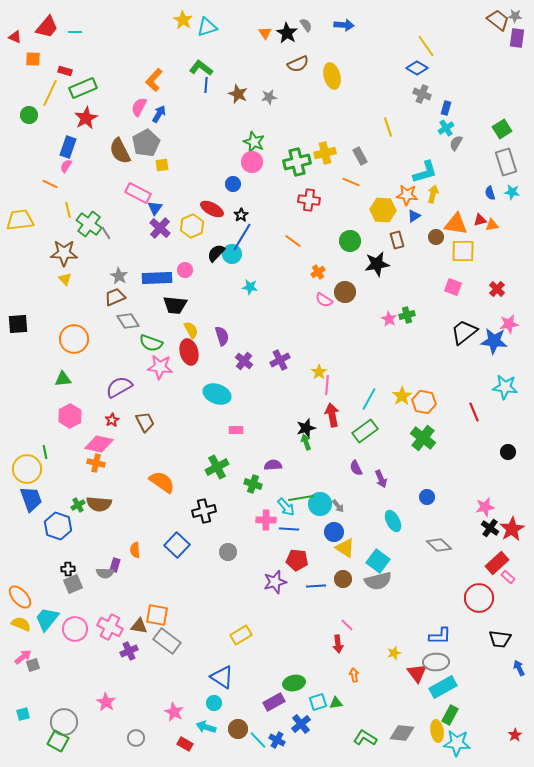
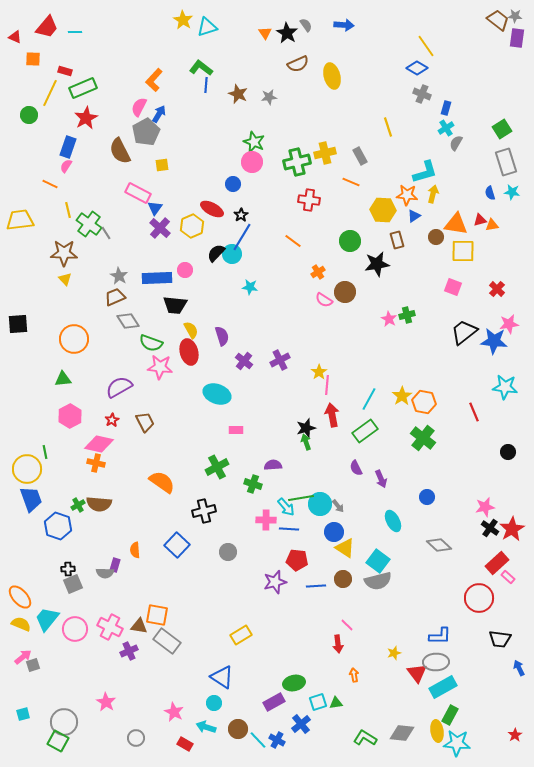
gray pentagon at (146, 143): moved 11 px up
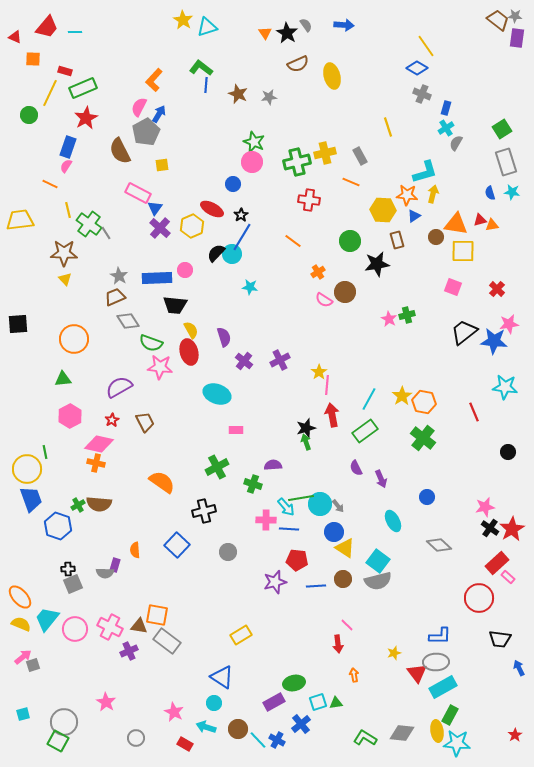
purple semicircle at (222, 336): moved 2 px right, 1 px down
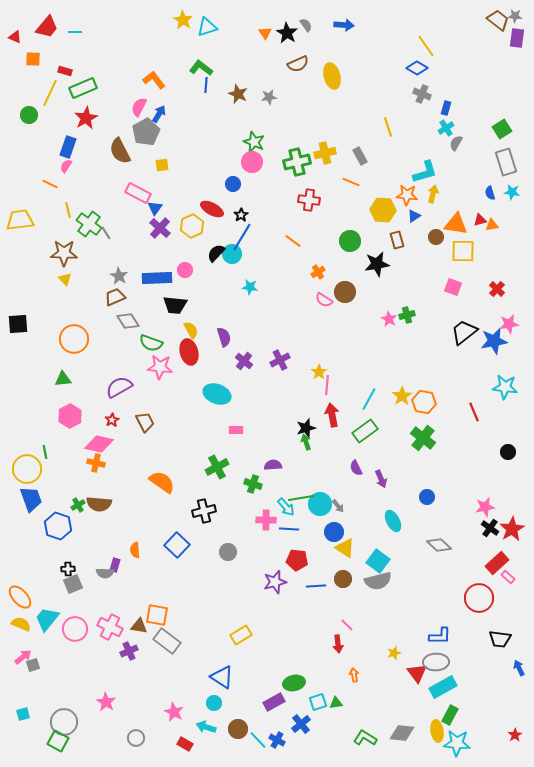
orange L-shape at (154, 80): rotated 100 degrees clockwise
blue star at (494, 341): rotated 16 degrees counterclockwise
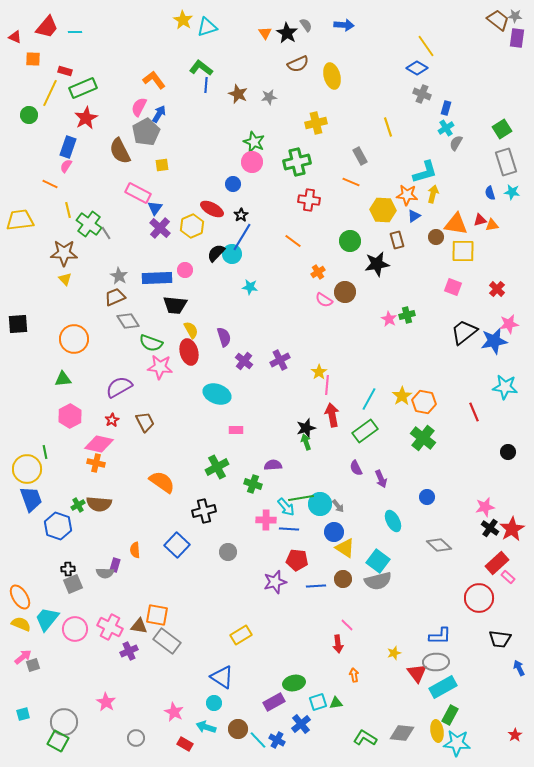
yellow cross at (325, 153): moved 9 px left, 30 px up
orange ellipse at (20, 597): rotated 10 degrees clockwise
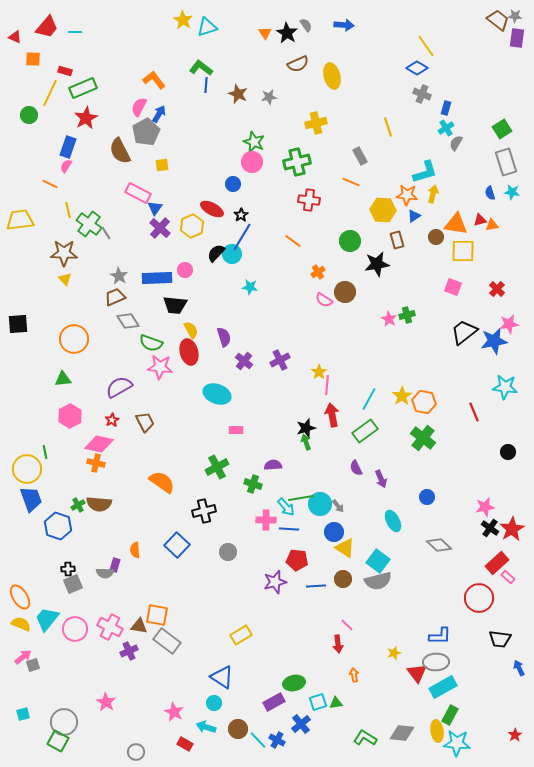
gray circle at (136, 738): moved 14 px down
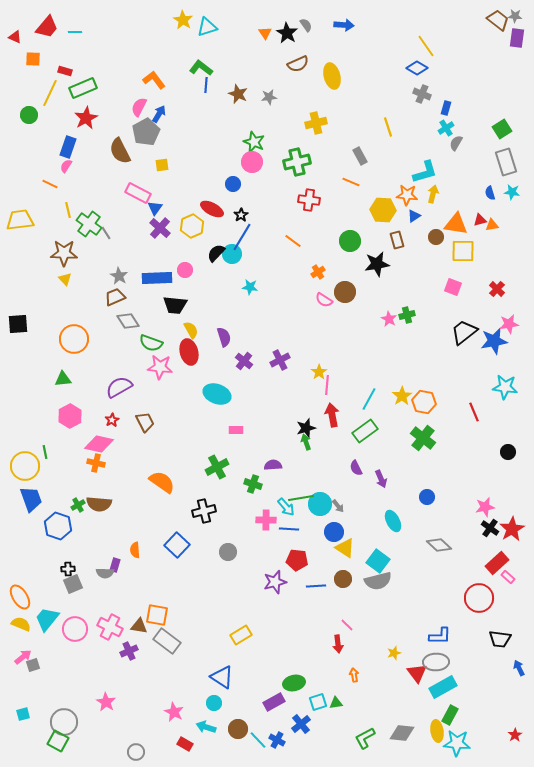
yellow circle at (27, 469): moved 2 px left, 3 px up
green L-shape at (365, 738): rotated 60 degrees counterclockwise
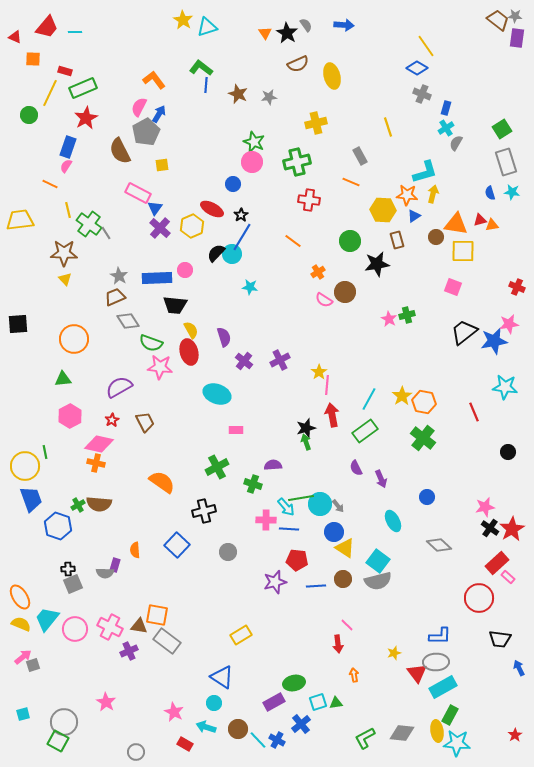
red cross at (497, 289): moved 20 px right, 2 px up; rotated 21 degrees counterclockwise
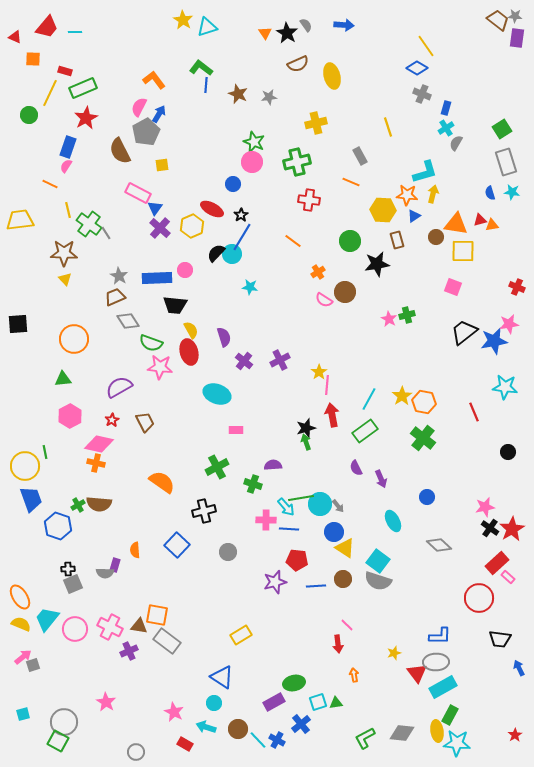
gray semicircle at (378, 581): rotated 32 degrees clockwise
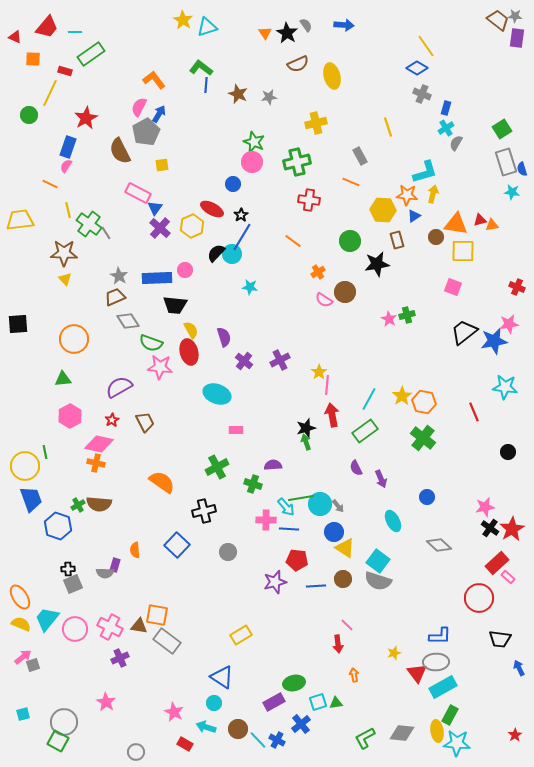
green rectangle at (83, 88): moved 8 px right, 34 px up; rotated 12 degrees counterclockwise
blue semicircle at (490, 193): moved 32 px right, 24 px up
purple cross at (129, 651): moved 9 px left, 7 px down
